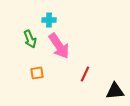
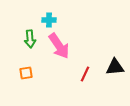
green arrow: rotated 18 degrees clockwise
orange square: moved 11 px left
black triangle: moved 24 px up
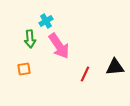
cyan cross: moved 3 px left, 1 px down; rotated 32 degrees counterclockwise
orange square: moved 2 px left, 4 px up
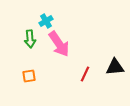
pink arrow: moved 2 px up
orange square: moved 5 px right, 7 px down
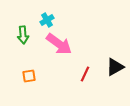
cyan cross: moved 1 px right, 1 px up
green arrow: moved 7 px left, 4 px up
pink arrow: rotated 20 degrees counterclockwise
black triangle: rotated 24 degrees counterclockwise
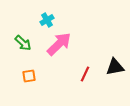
green arrow: moved 8 px down; rotated 42 degrees counterclockwise
pink arrow: rotated 80 degrees counterclockwise
black triangle: rotated 18 degrees clockwise
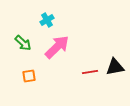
pink arrow: moved 2 px left, 3 px down
red line: moved 5 px right, 2 px up; rotated 56 degrees clockwise
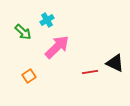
green arrow: moved 11 px up
black triangle: moved 4 px up; rotated 36 degrees clockwise
orange square: rotated 24 degrees counterclockwise
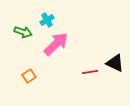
green arrow: rotated 24 degrees counterclockwise
pink arrow: moved 1 px left, 3 px up
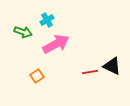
pink arrow: rotated 16 degrees clockwise
black triangle: moved 3 px left, 3 px down
orange square: moved 8 px right
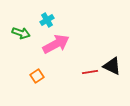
green arrow: moved 2 px left, 1 px down
